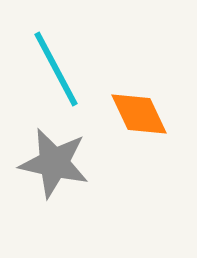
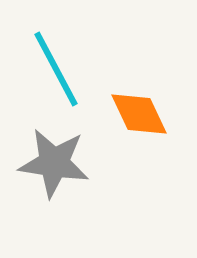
gray star: rotated 4 degrees counterclockwise
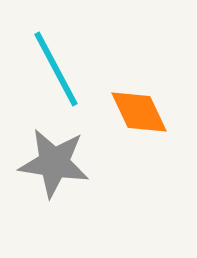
orange diamond: moved 2 px up
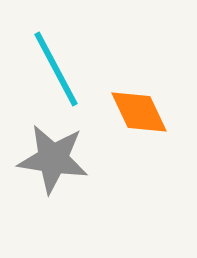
gray star: moved 1 px left, 4 px up
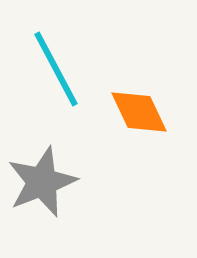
gray star: moved 11 px left, 23 px down; rotated 30 degrees counterclockwise
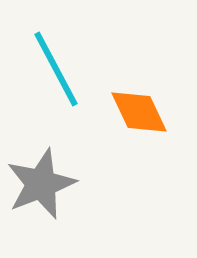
gray star: moved 1 px left, 2 px down
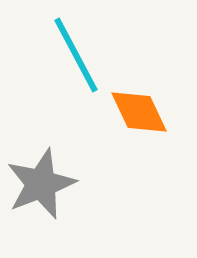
cyan line: moved 20 px right, 14 px up
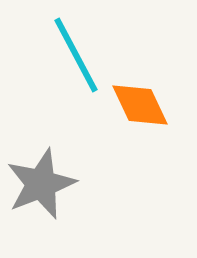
orange diamond: moved 1 px right, 7 px up
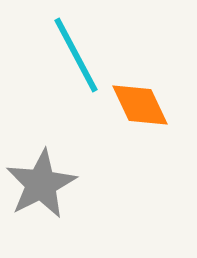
gray star: rotated 6 degrees counterclockwise
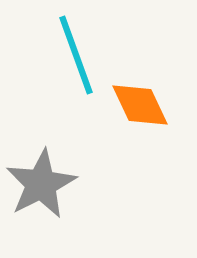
cyan line: rotated 8 degrees clockwise
